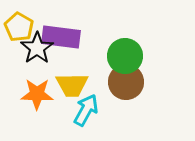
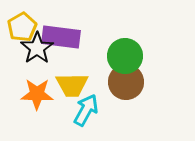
yellow pentagon: moved 3 px right; rotated 12 degrees clockwise
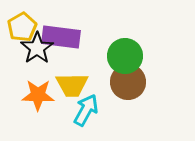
brown circle: moved 2 px right
orange star: moved 1 px right, 1 px down
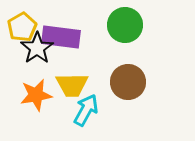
green circle: moved 31 px up
orange star: moved 2 px left; rotated 12 degrees counterclockwise
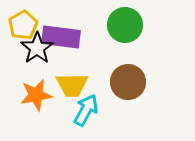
yellow pentagon: moved 1 px right, 2 px up
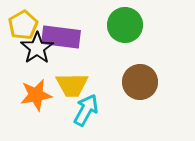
brown circle: moved 12 px right
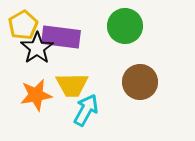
green circle: moved 1 px down
